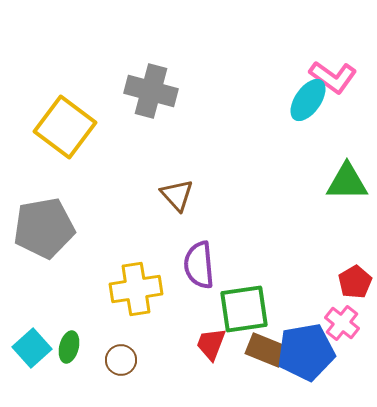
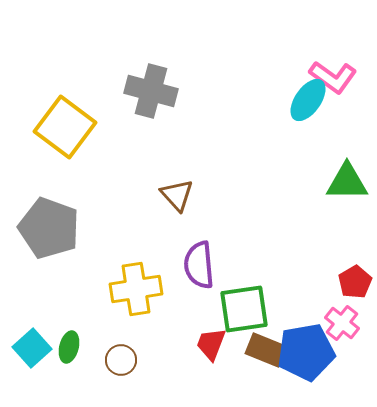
gray pentagon: moved 5 px right; rotated 30 degrees clockwise
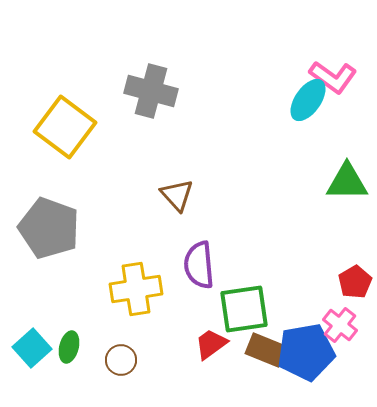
pink cross: moved 2 px left, 2 px down
red trapezoid: rotated 33 degrees clockwise
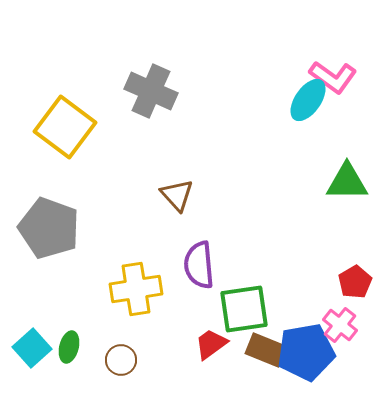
gray cross: rotated 9 degrees clockwise
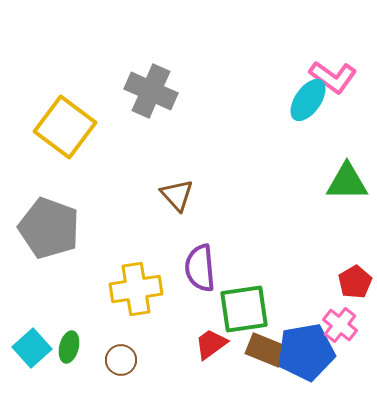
purple semicircle: moved 1 px right, 3 px down
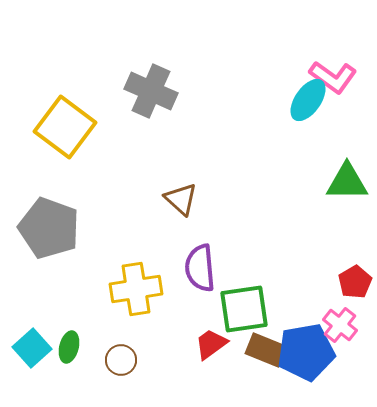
brown triangle: moved 4 px right, 4 px down; rotated 6 degrees counterclockwise
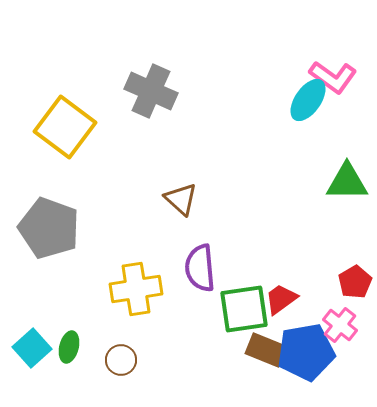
red trapezoid: moved 70 px right, 45 px up
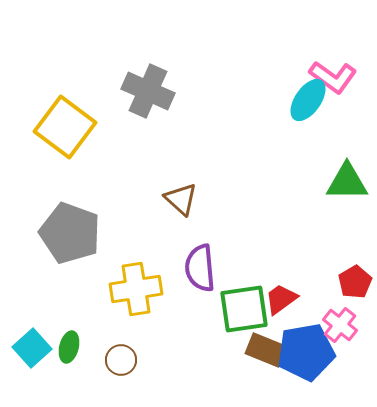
gray cross: moved 3 px left
gray pentagon: moved 21 px right, 5 px down
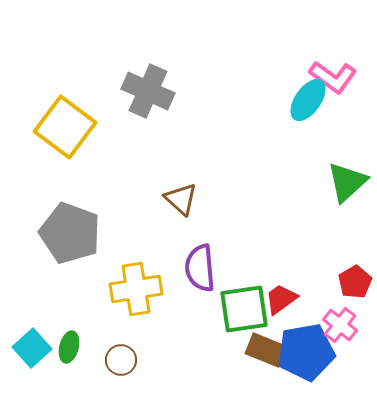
green triangle: rotated 42 degrees counterclockwise
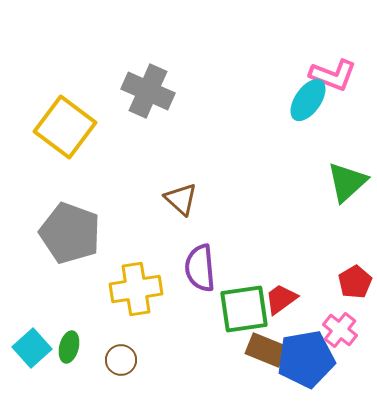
pink L-shape: moved 2 px up; rotated 15 degrees counterclockwise
pink cross: moved 5 px down
blue pentagon: moved 7 px down
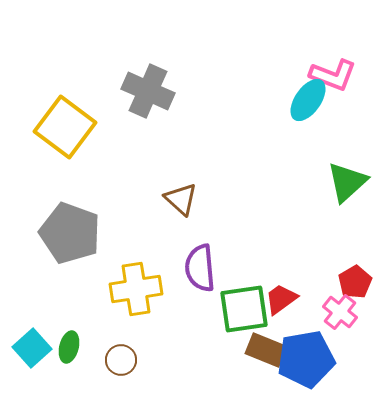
pink cross: moved 18 px up
